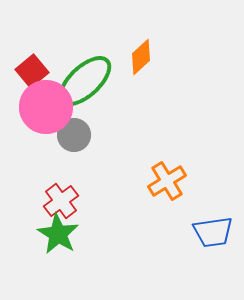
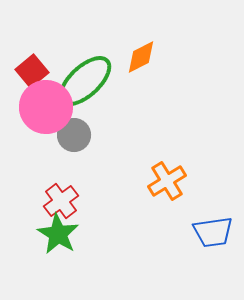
orange diamond: rotated 15 degrees clockwise
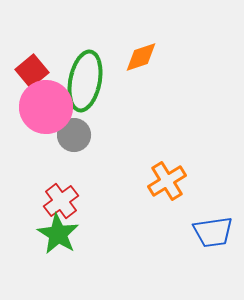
orange diamond: rotated 9 degrees clockwise
green ellipse: rotated 36 degrees counterclockwise
